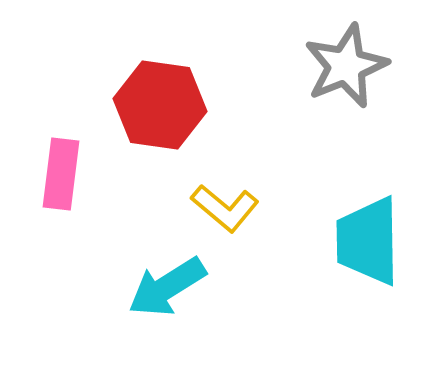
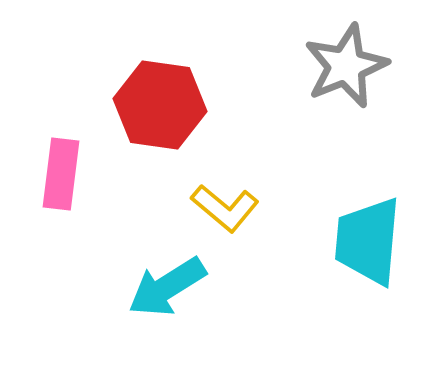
cyan trapezoid: rotated 6 degrees clockwise
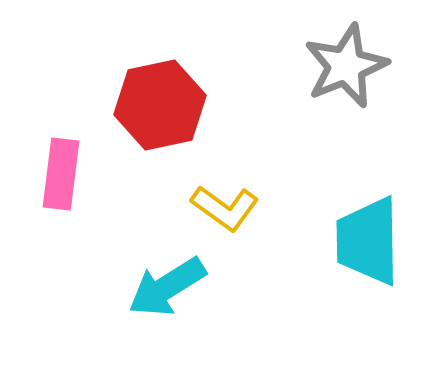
red hexagon: rotated 20 degrees counterclockwise
yellow L-shape: rotated 4 degrees counterclockwise
cyan trapezoid: rotated 6 degrees counterclockwise
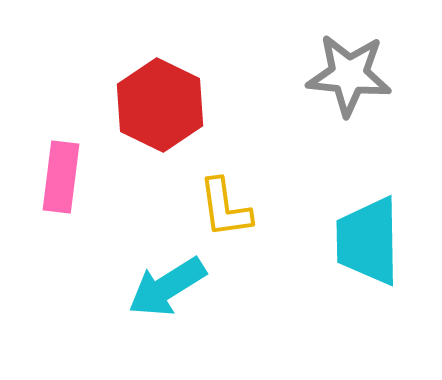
gray star: moved 3 px right, 9 px down; rotated 28 degrees clockwise
red hexagon: rotated 22 degrees counterclockwise
pink rectangle: moved 3 px down
yellow L-shape: rotated 46 degrees clockwise
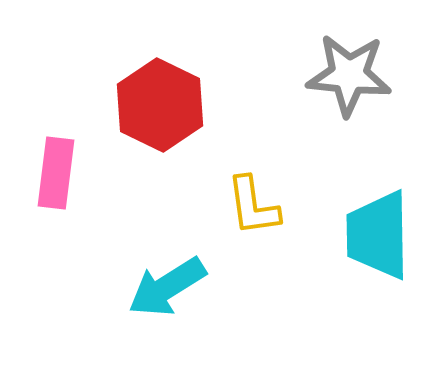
pink rectangle: moved 5 px left, 4 px up
yellow L-shape: moved 28 px right, 2 px up
cyan trapezoid: moved 10 px right, 6 px up
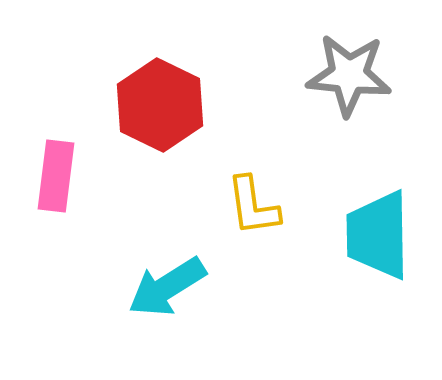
pink rectangle: moved 3 px down
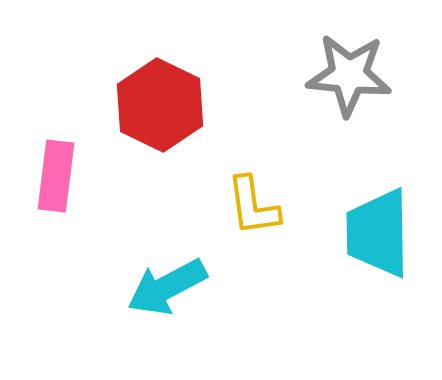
cyan trapezoid: moved 2 px up
cyan arrow: rotated 4 degrees clockwise
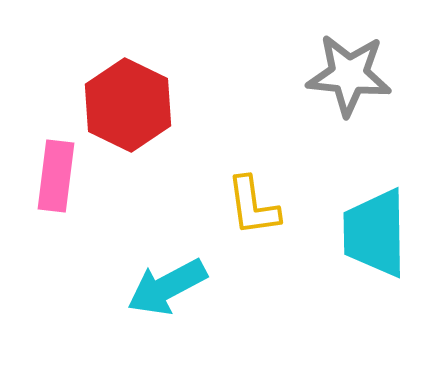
red hexagon: moved 32 px left
cyan trapezoid: moved 3 px left
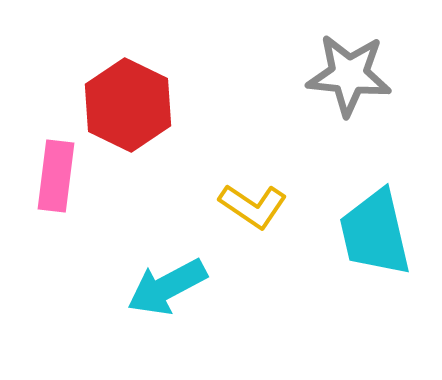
yellow L-shape: rotated 48 degrees counterclockwise
cyan trapezoid: rotated 12 degrees counterclockwise
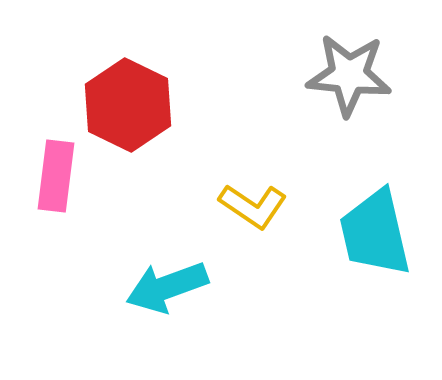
cyan arrow: rotated 8 degrees clockwise
